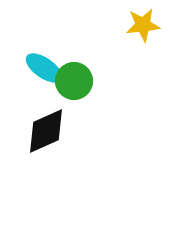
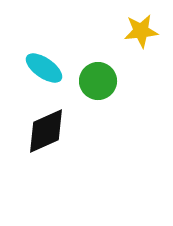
yellow star: moved 2 px left, 6 px down
green circle: moved 24 px right
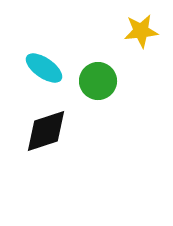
black diamond: rotated 6 degrees clockwise
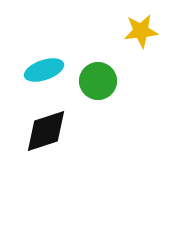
cyan ellipse: moved 2 px down; rotated 54 degrees counterclockwise
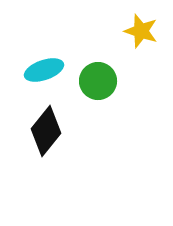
yellow star: rotated 24 degrees clockwise
black diamond: rotated 33 degrees counterclockwise
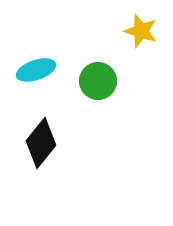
cyan ellipse: moved 8 px left
black diamond: moved 5 px left, 12 px down
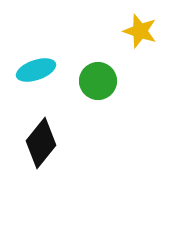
yellow star: moved 1 px left
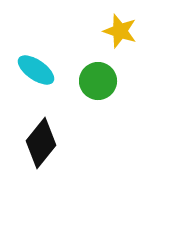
yellow star: moved 20 px left
cyan ellipse: rotated 54 degrees clockwise
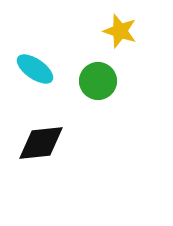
cyan ellipse: moved 1 px left, 1 px up
black diamond: rotated 45 degrees clockwise
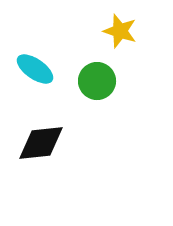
green circle: moved 1 px left
